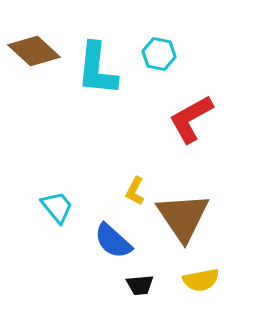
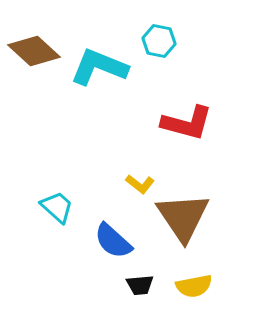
cyan hexagon: moved 13 px up
cyan L-shape: moved 2 px right, 2 px up; rotated 106 degrees clockwise
red L-shape: moved 4 px left, 4 px down; rotated 136 degrees counterclockwise
yellow L-shape: moved 5 px right, 7 px up; rotated 80 degrees counterclockwise
cyan trapezoid: rotated 9 degrees counterclockwise
yellow semicircle: moved 7 px left, 6 px down
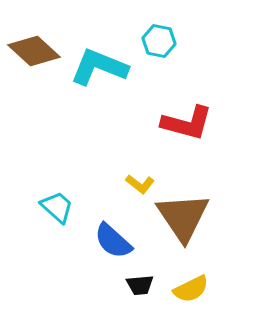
yellow semicircle: moved 3 px left, 3 px down; rotated 15 degrees counterclockwise
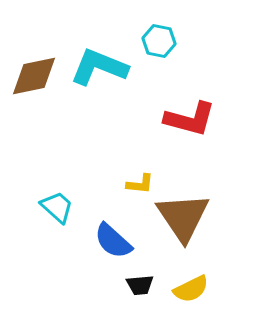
brown diamond: moved 25 px down; rotated 54 degrees counterclockwise
red L-shape: moved 3 px right, 4 px up
yellow L-shape: rotated 32 degrees counterclockwise
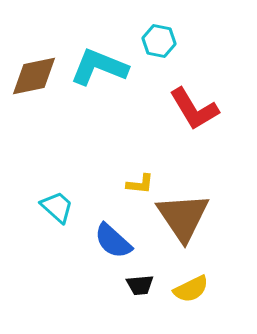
red L-shape: moved 4 px right, 10 px up; rotated 44 degrees clockwise
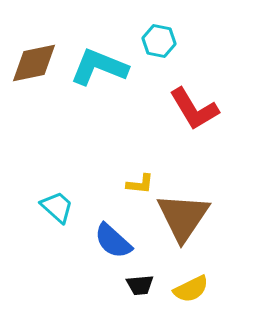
brown diamond: moved 13 px up
brown triangle: rotated 8 degrees clockwise
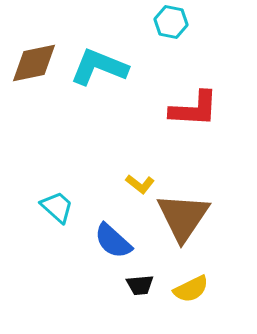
cyan hexagon: moved 12 px right, 19 px up
red L-shape: rotated 56 degrees counterclockwise
yellow L-shape: rotated 32 degrees clockwise
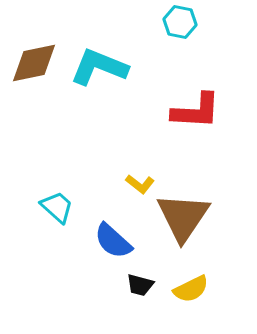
cyan hexagon: moved 9 px right
red L-shape: moved 2 px right, 2 px down
black trapezoid: rotated 20 degrees clockwise
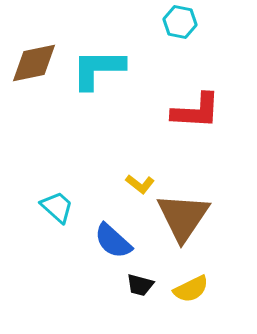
cyan L-shape: moved 1 px left, 2 px down; rotated 22 degrees counterclockwise
